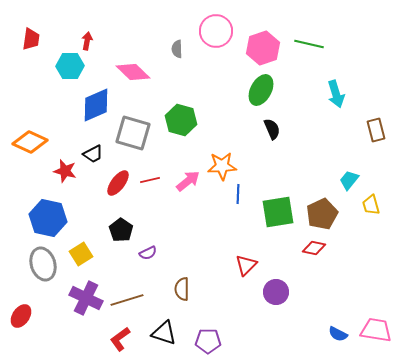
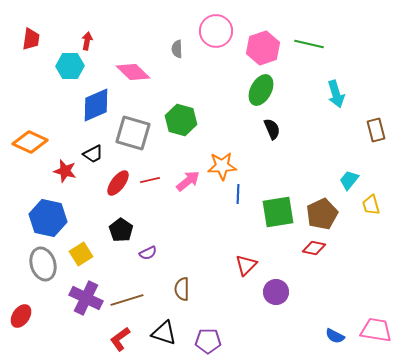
blue semicircle at (338, 334): moved 3 px left, 2 px down
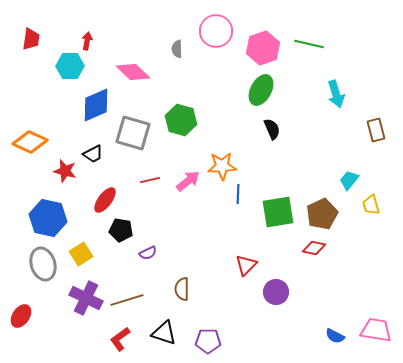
red ellipse at (118, 183): moved 13 px left, 17 px down
black pentagon at (121, 230): rotated 25 degrees counterclockwise
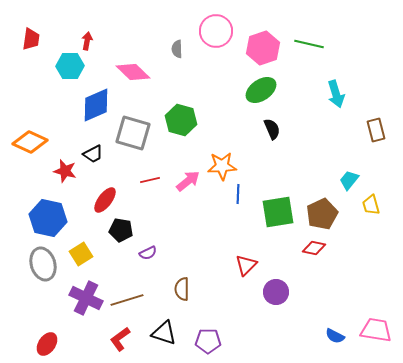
green ellipse at (261, 90): rotated 28 degrees clockwise
red ellipse at (21, 316): moved 26 px right, 28 px down
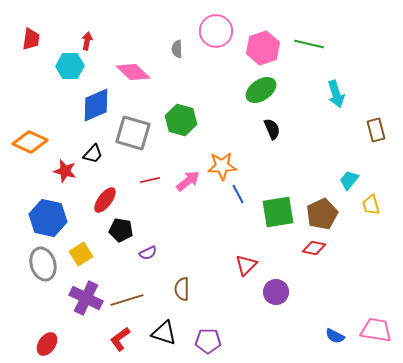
black trapezoid at (93, 154): rotated 20 degrees counterclockwise
blue line at (238, 194): rotated 30 degrees counterclockwise
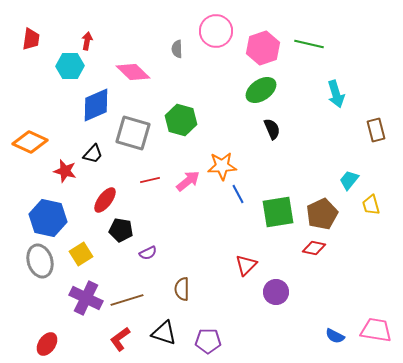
gray ellipse at (43, 264): moved 3 px left, 3 px up
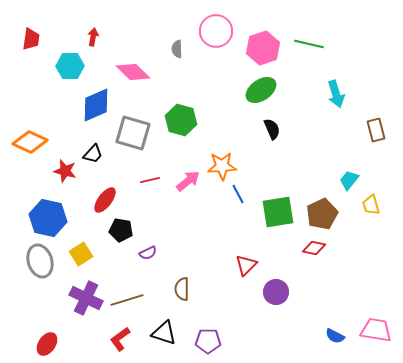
red arrow at (87, 41): moved 6 px right, 4 px up
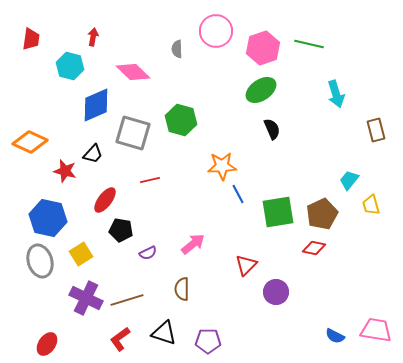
cyan hexagon at (70, 66): rotated 16 degrees clockwise
pink arrow at (188, 181): moved 5 px right, 63 px down
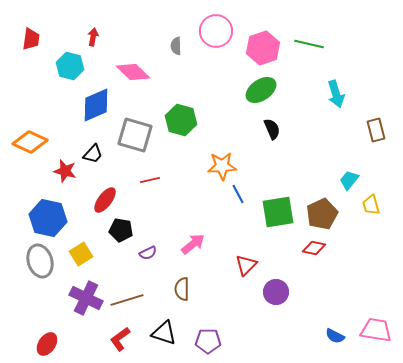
gray semicircle at (177, 49): moved 1 px left, 3 px up
gray square at (133, 133): moved 2 px right, 2 px down
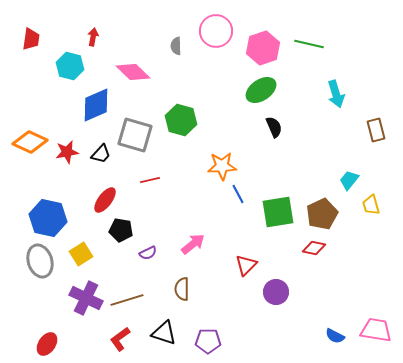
black semicircle at (272, 129): moved 2 px right, 2 px up
black trapezoid at (93, 154): moved 8 px right
red star at (65, 171): moved 2 px right, 19 px up; rotated 25 degrees counterclockwise
